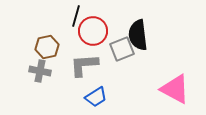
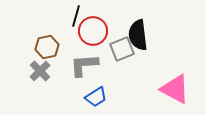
gray cross: rotated 35 degrees clockwise
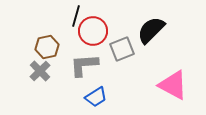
black semicircle: moved 13 px right, 5 px up; rotated 52 degrees clockwise
pink triangle: moved 2 px left, 4 px up
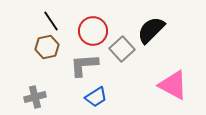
black line: moved 25 px left, 5 px down; rotated 50 degrees counterclockwise
gray square: rotated 20 degrees counterclockwise
gray cross: moved 5 px left, 26 px down; rotated 30 degrees clockwise
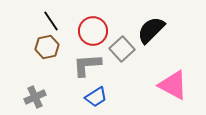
gray L-shape: moved 3 px right
gray cross: rotated 10 degrees counterclockwise
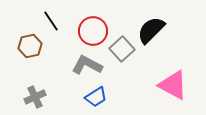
brown hexagon: moved 17 px left, 1 px up
gray L-shape: rotated 32 degrees clockwise
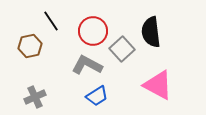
black semicircle: moved 2 px down; rotated 52 degrees counterclockwise
pink triangle: moved 15 px left
blue trapezoid: moved 1 px right, 1 px up
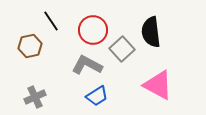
red circle: moved 1 px up
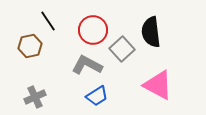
black line: moved 3 px left
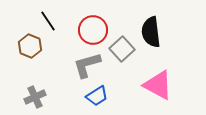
brown hexagon: rotated 25 degrees counterclockwise
gray L-shape: rotated 44 degrees counterclockwise
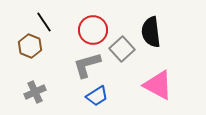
black line: moved 4 px left, 1 px down
gray cross: moved 5 px up
